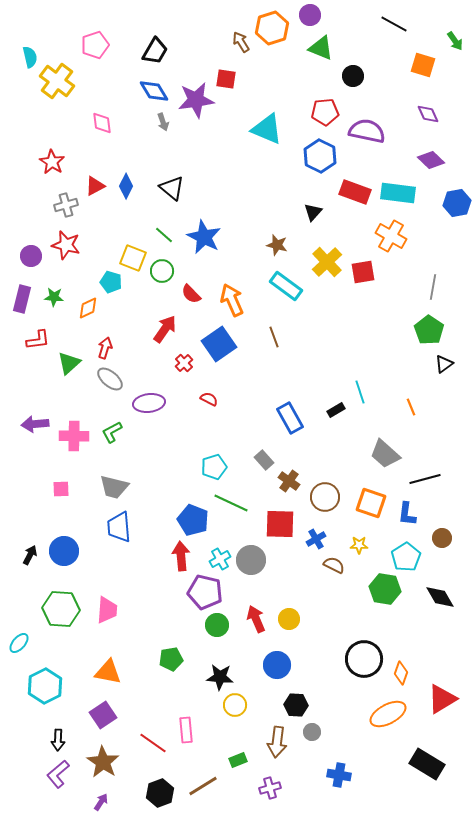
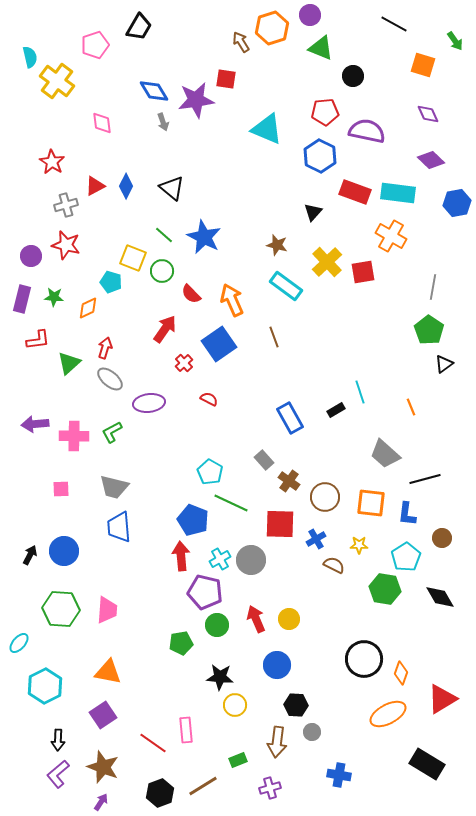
black trapezoid at (155, 51): moved 16 px left, 24 px up
cyan pentagon at (214, 467): moved 4 px left, 5 px down; rotated 25 degrees counterclockwise
orange square at (371, 503): rotated 12 degrees counterclockwise
green pentagon at (171, 659): moved 10 px right, 16 px up
brown star at (103, 762): moved 5 px down; rotated 12 degrees counterclockwise
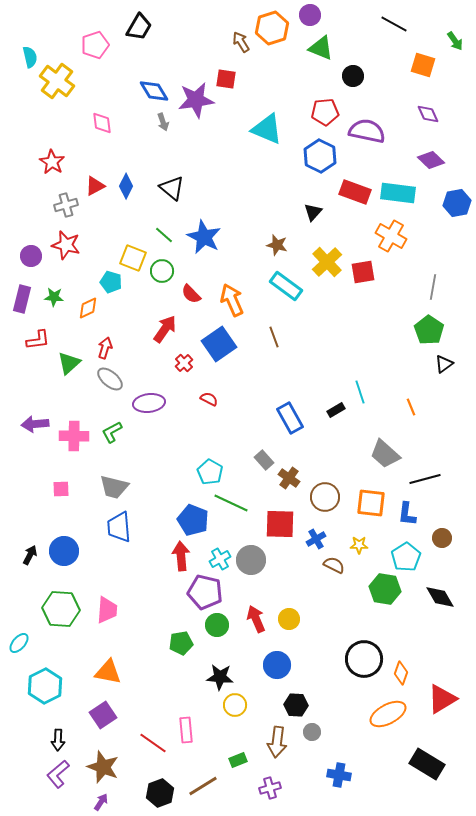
brown cross at (289, 481): moved 3 px up
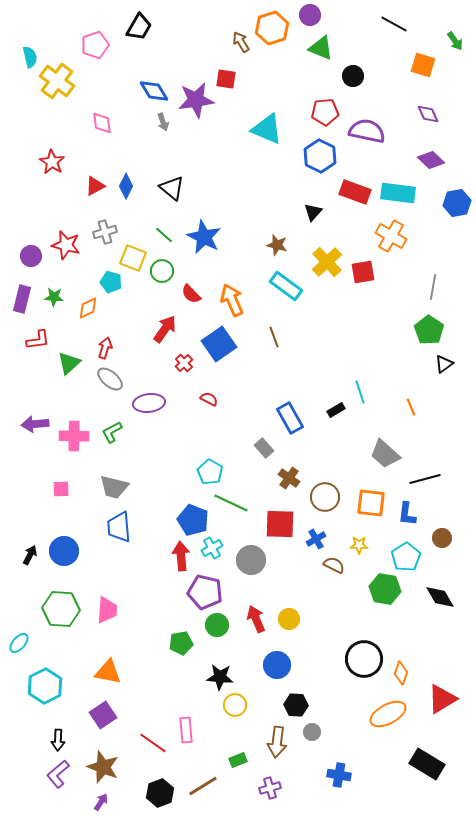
gray cross at (66, 205): moved 39 px right, 27 px down
gray rectangle at (264, 460): moved 12 px up
cyan cross at (220, 559): moved 8 px left, 11 px up
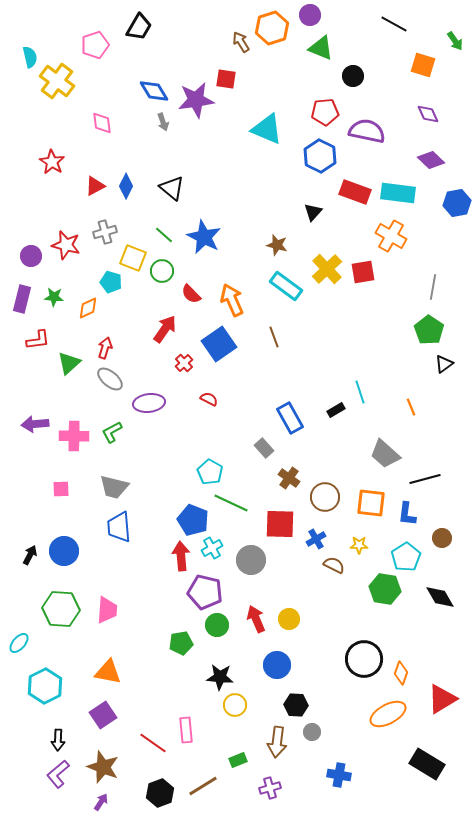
yellow cross at (327, 262): moved 7 px down
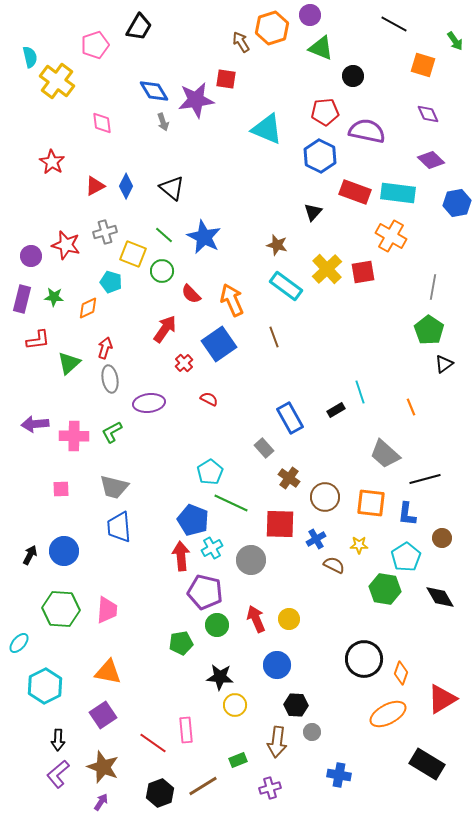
yellow square at (133, 258): moved 4 px up
gray ellipse at (110, 379): rotated 40 degrees clockwise
cyan pentagon at (210, 472): rotated 10 degrees clockwise
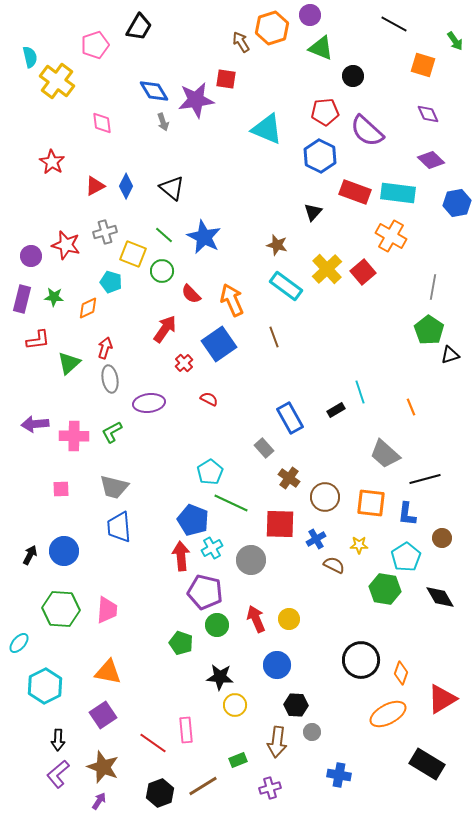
purple semicircle at (367, 131): rotated 150 degrees counterclockwise
red square at (363, 272): rotated 30 degrees counterclockwise
black triangle at (444, 364): moved 6 px right, 9 px up; rotated 18 degrees clockwise
green pentagon at (181, 643): rotated 30 degrees clockwise
black circle at (364, 659): moved 3 px left, 1 px down
purple arrow at (101, 802): moved 2 px left, 1 px up
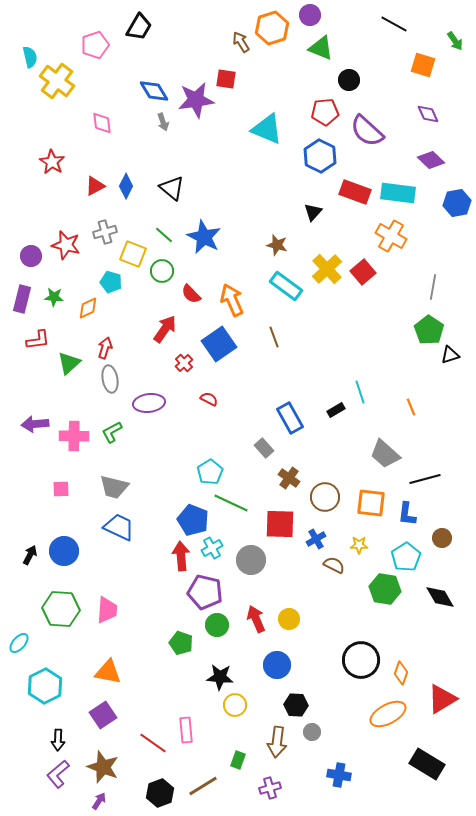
black circle at (353, 76): moved 4 px left, 4 px down
blue trapezoid at (119, 527): rotated 120 degrees clockwise
green rectangle at (238, 760): rotated 48 degrees counterclockwise
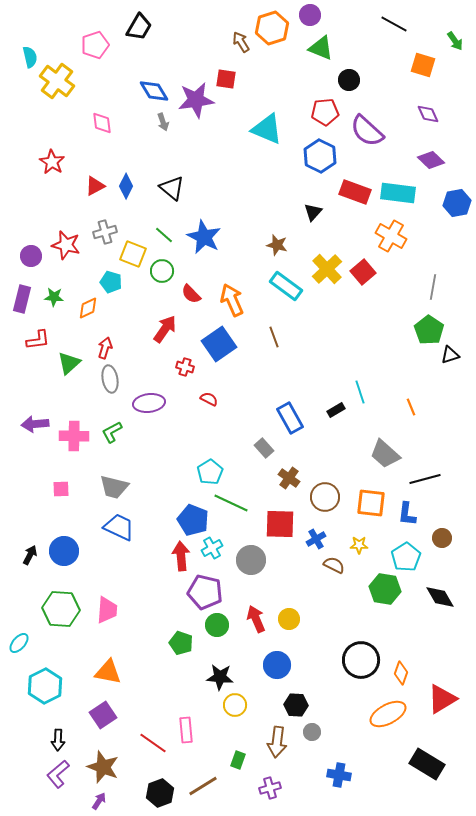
red cross at (184, 363): moved 1 px right, 4 px down; rotated 30 degrees counterclockwise
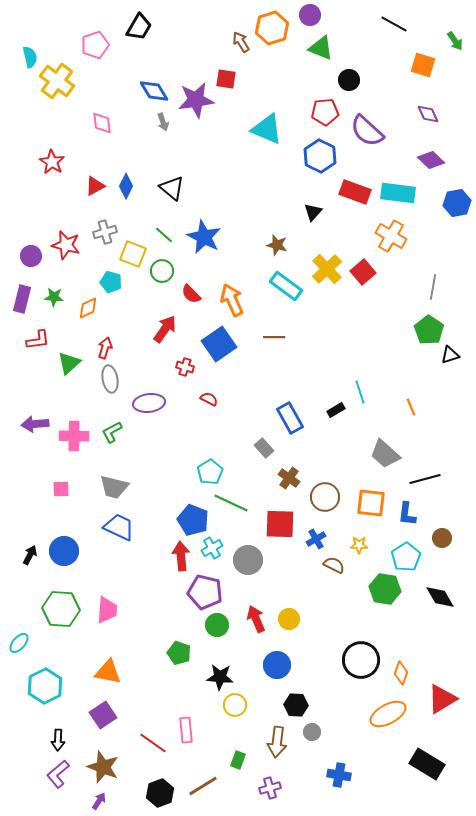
brown line at (274, 337): rotated 70 degrees counterclockwise
gray circle at (251, 560): moved 3 px left
green pentagon at (181, 643): moved 2 px left, 10 px down
